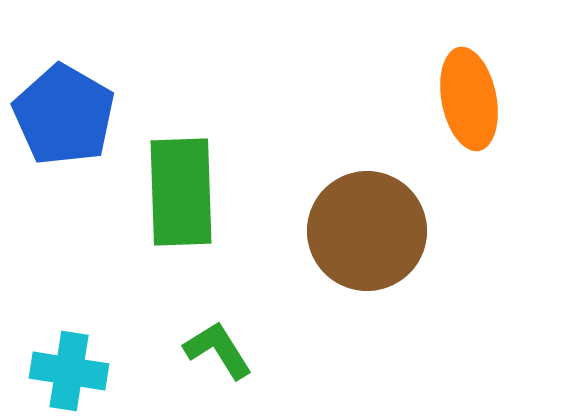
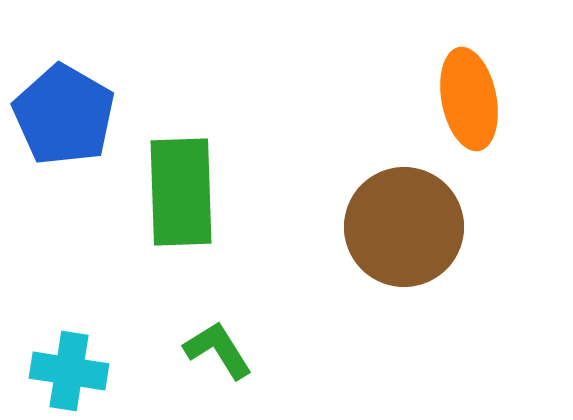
brown circle: moved 37 px right, 4 px up
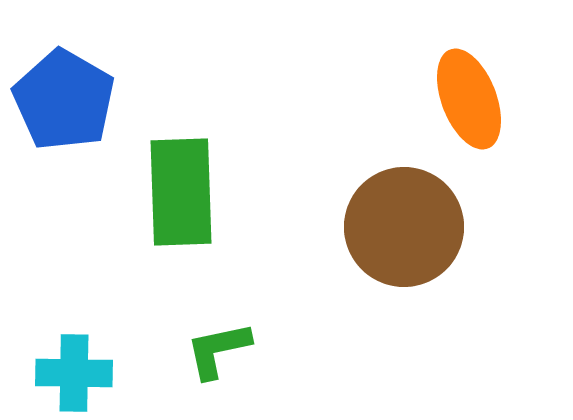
orange ellipse: rotated 10 degrees counterclockwise
blue pentagon: moved 15 px up
green L-shape: rotated 70 degrees counterclockwise
cyan cross: moved 5 px right, 2 px down; rotated 8 degrees counterclockwise
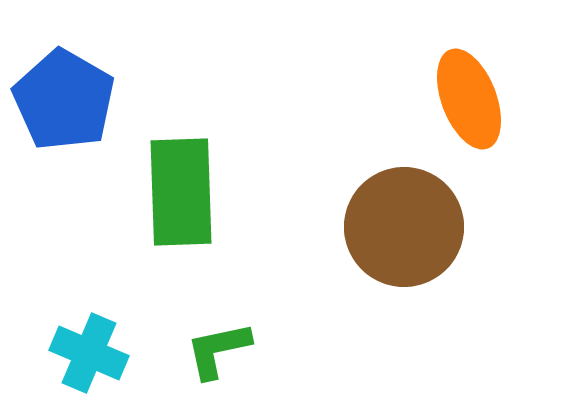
cyan cross: moved 15 px right, 20 px up; rotated 22 degrees clockwise
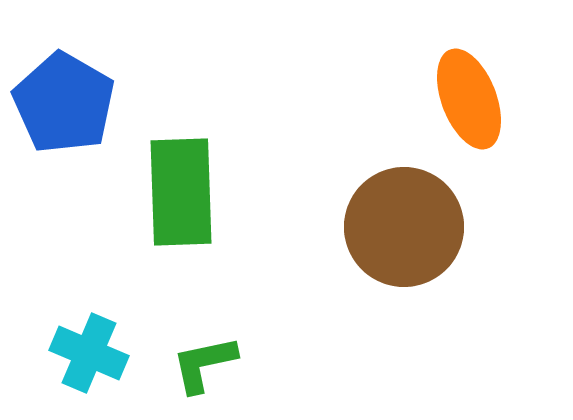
blue pentagon: moved 3 px down
green L-shape: moved 14 px left, 14 px down
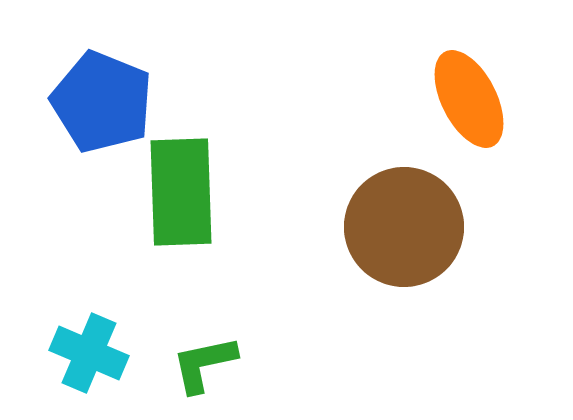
orange ellipse: rotated 6 degrees counterclockwise
blue pentagon: moved 38 px right, 1 px up; rotated 8 degrees counterclockwise
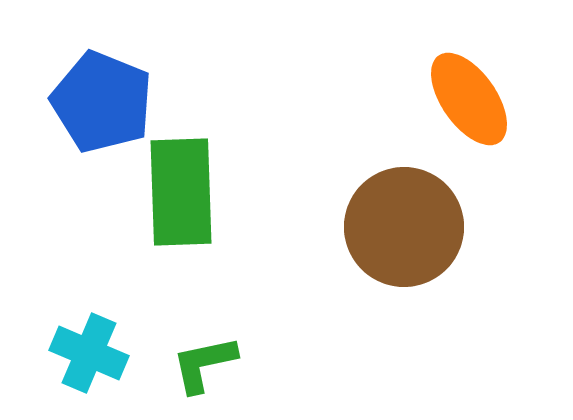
orange ellipse: rotated 8 degrees counterclockwise
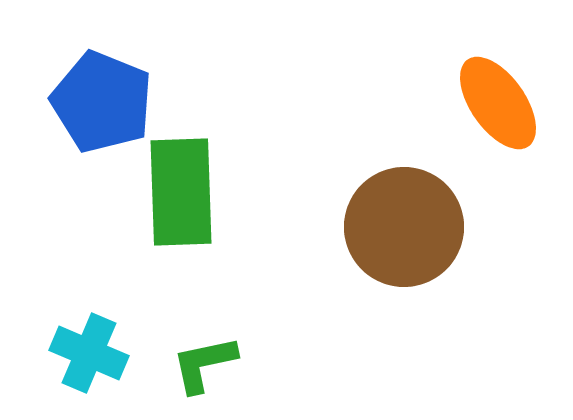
orange ellipse: moved 29 px right, 4 px down
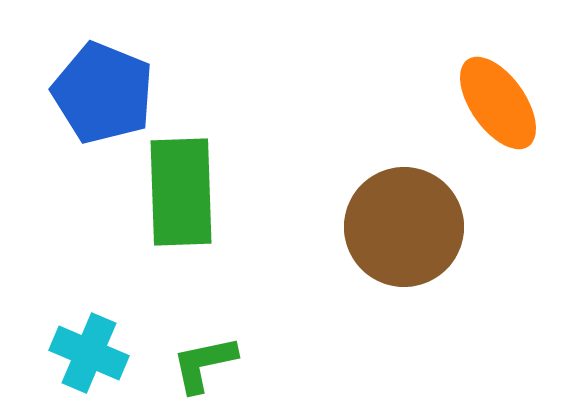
blue pentagon: moved 1 px right, 9 px up
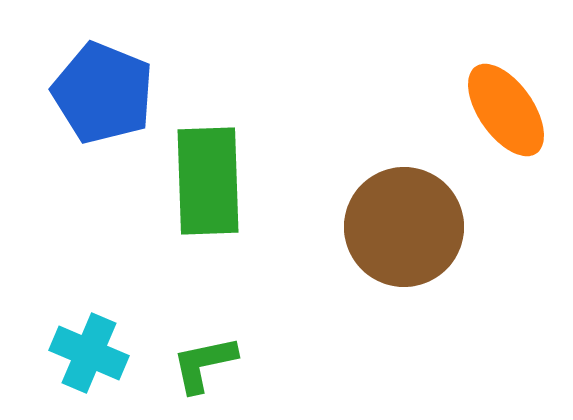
orange ellipse: moved 8 px right, 7 px down
green rectangle: moved 27 px right, 11 px up
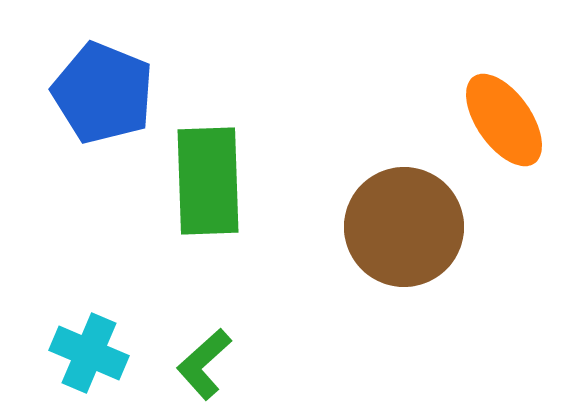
orange ellipse: moved 2 px left, 10 px down
green L-shape: rotated 30 degrees counterclockwise
